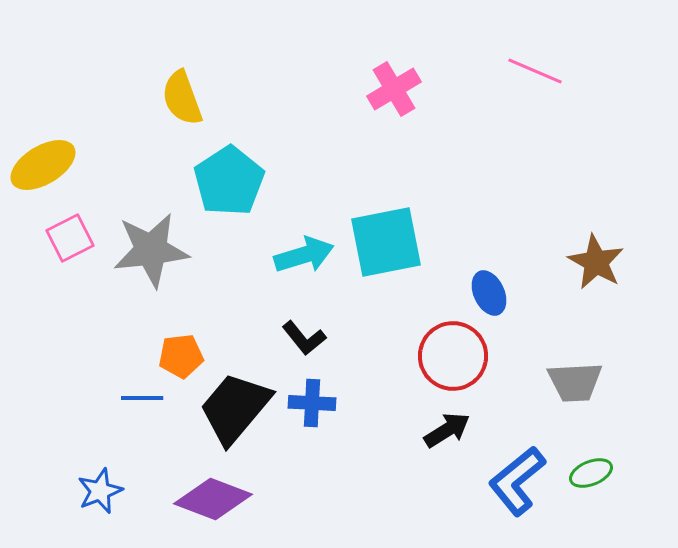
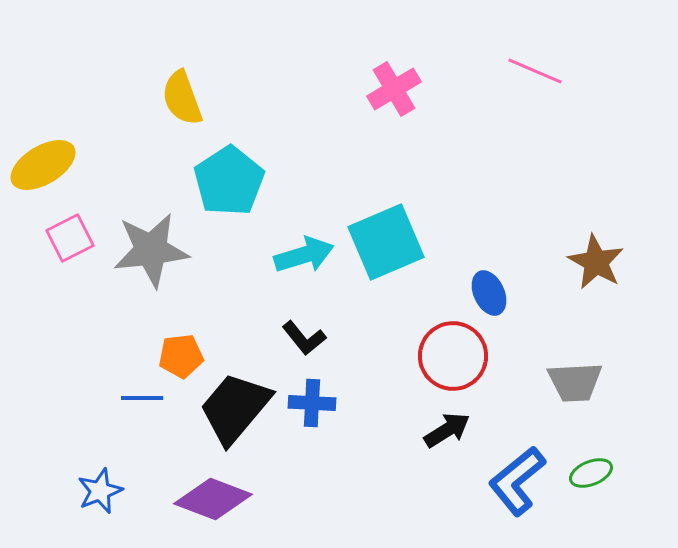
cyan square: rotated 12 degrees counterclockwise
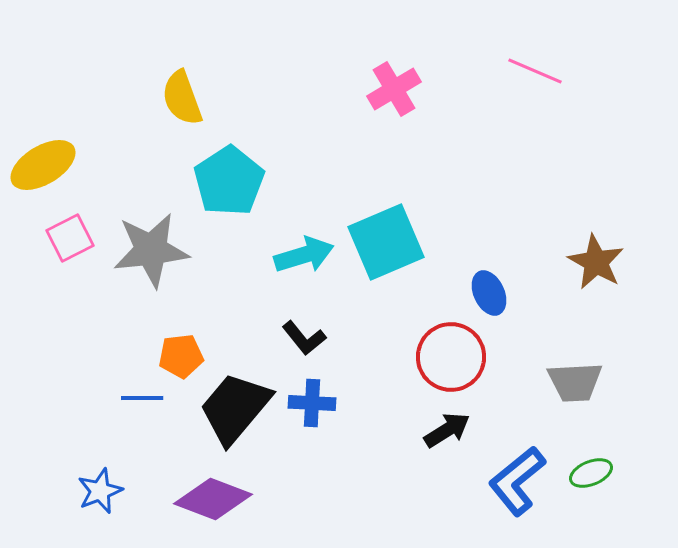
red circle: moved 2 px left, 1 px down
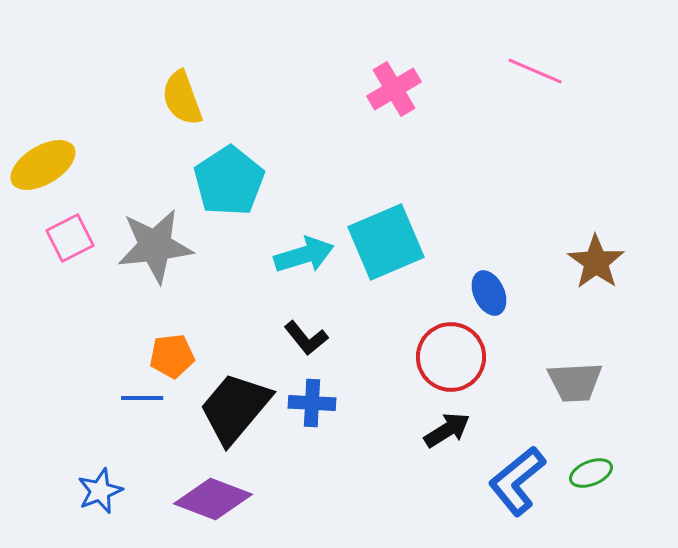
gray star: moved 4 px right, 4 px up
brown star: rotated 6 degrees clockwise
black L-shape: moved 2 px right
orange pentagon: moved 9 px left
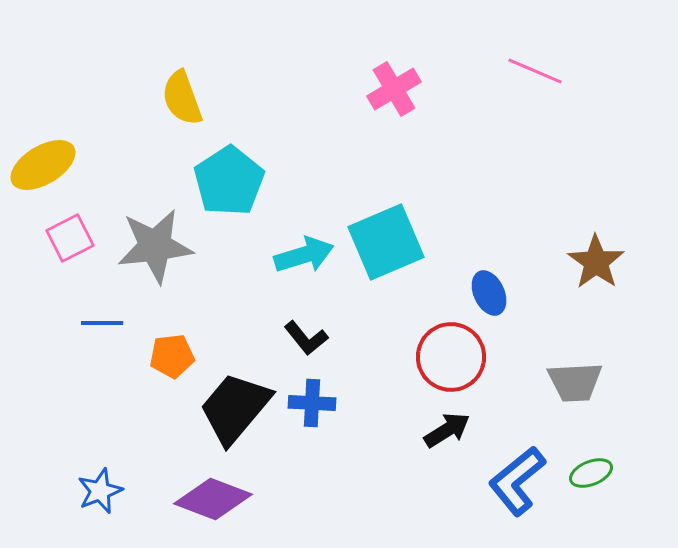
blue line: moved 40 px left, 75 px up
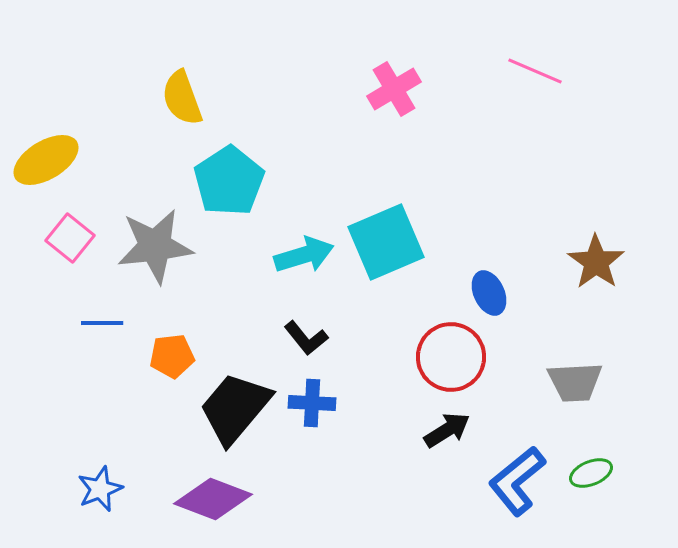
yellow ellipse: moved 3 px right, 5 px up
pink square: rotated 24 degrees counterclockwise
blue star: moved 2 px up
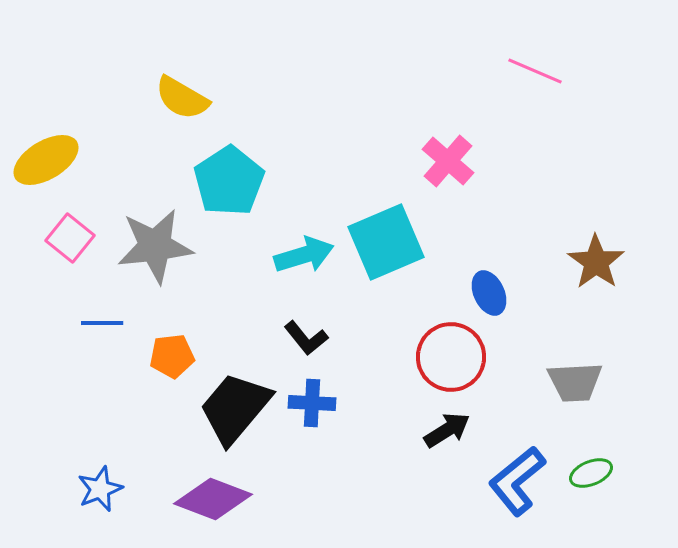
pink cross: moved 54 px right, 72 px down; rotated 18 degrees counterclockwise
yellow semicircle: rotated 40 degrees counterclockwise
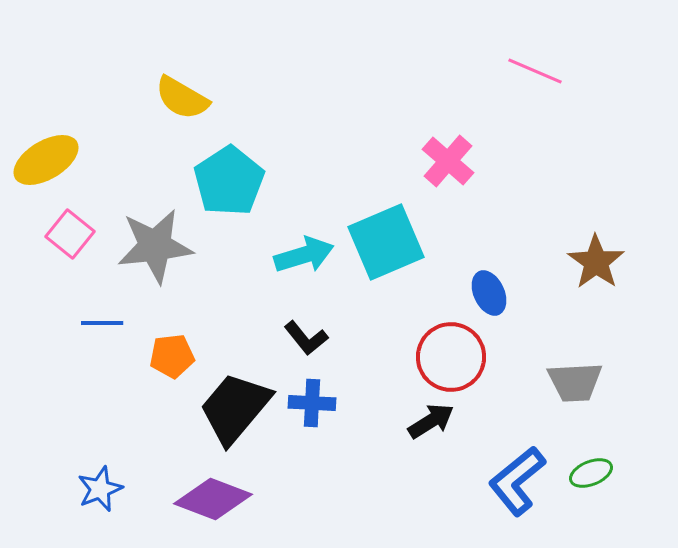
pink square: moved 4 px up
black arrow: moved 16 px left, 9 px up
